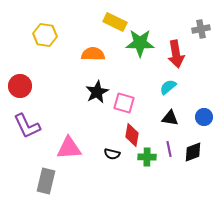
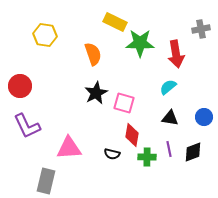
orange semicircle: rotated 70 degrees clockwise
black star: moved 1 px left, 1 px down
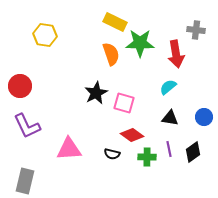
gray cross: moved 5 px left, 1 px down; rotated 18 degrees clockwise
orange semicircle: moved 18 px right
red diamond: rotated 65 degrees counterclockwise
pink triangle: moved 1 px down
black diamond: rotated 15 degrees counterclockwise
gray rectangle: moved 21 px left
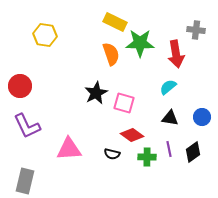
blue circle: moved 2 px left
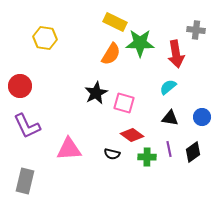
yellow hexagon: moved 3 px down
orange semicircle: rotated 50 degrees clockwise
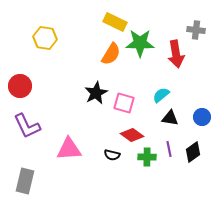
cyan semicircle: moved 7 px left, 8 px down
black semicircle: moved 1 px down
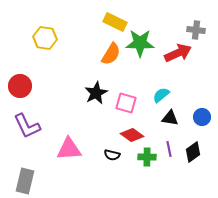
red arrow: moved 2 px right, 1 px up; rotated 104 degrees counterclockwise
pink square: moved 2 px right
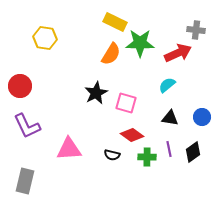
cyan semicircle: moved 6 px right, 10 px up
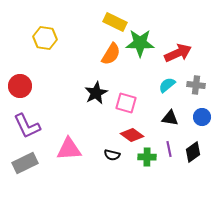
gray cross: moved 55 px down
gray rectangle: moved 18 px up; rotated 50 degrees clockwise
